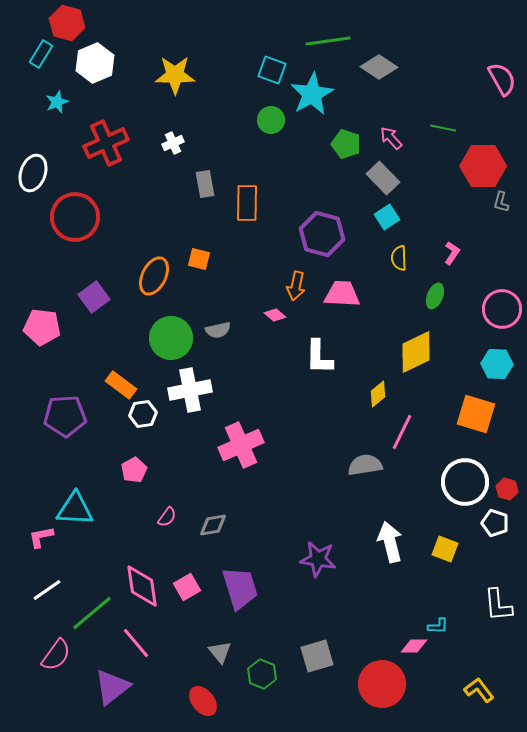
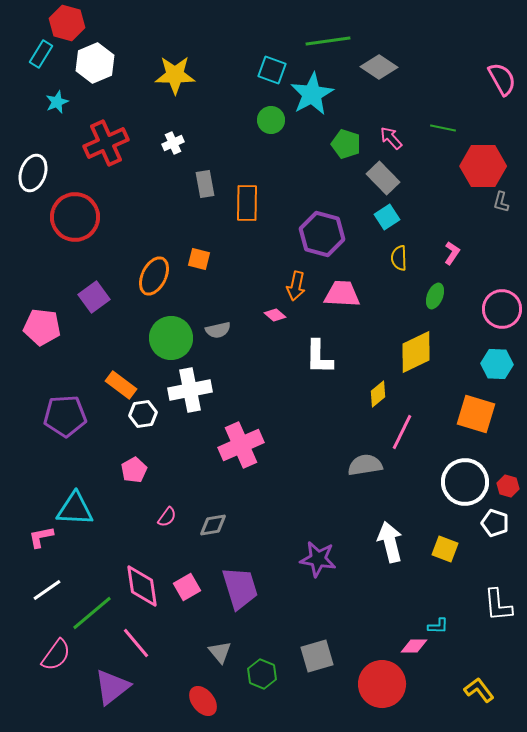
red hexagon at (507, 489): moved 1 px right, 3 px up
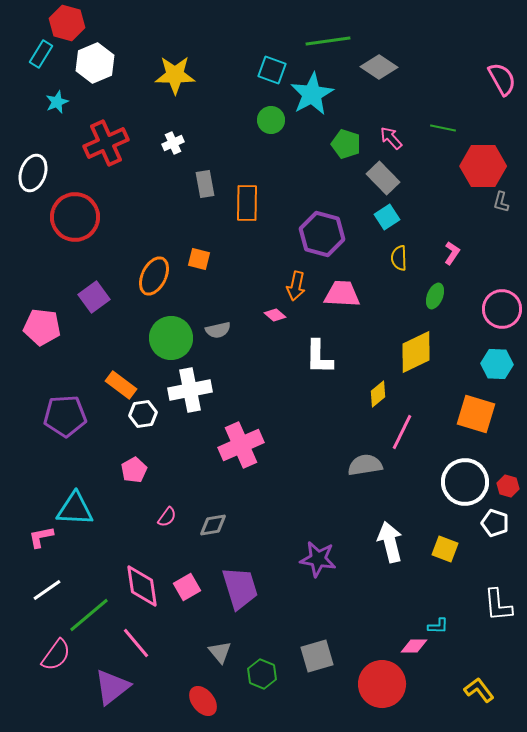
green line at (92, 613): moved 3 px left, 2 px down
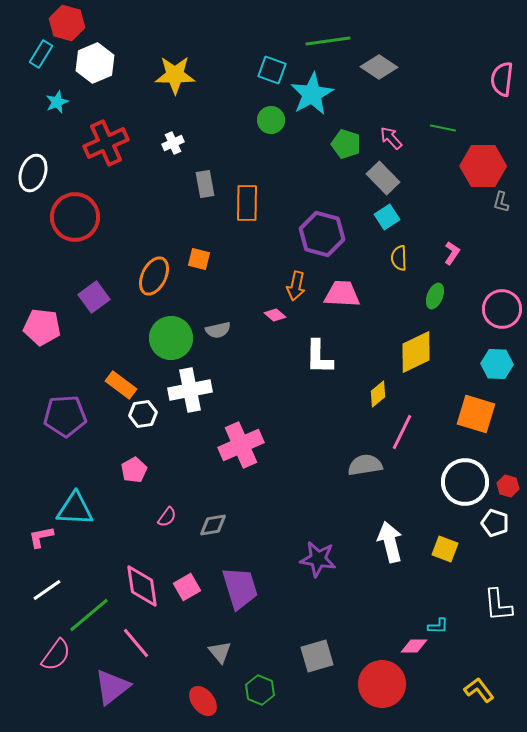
pink semicircle at (502, 79): rotated 144 degrees counterclockwise
green hexagon at (262, 674): moved 2 px left, 16 px down
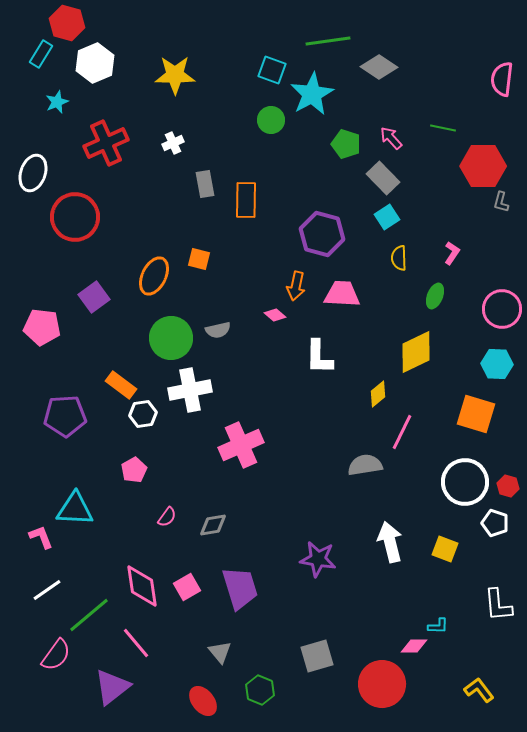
orange rectangle at (247, 203): moved 1 px left, 3 px up
pink L-shape at (41, 537): rotated 80 degrees clockwise
